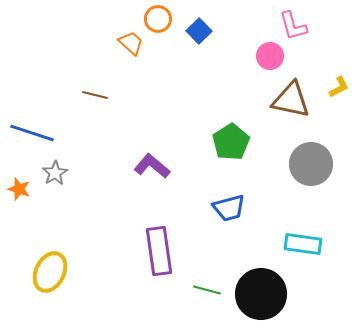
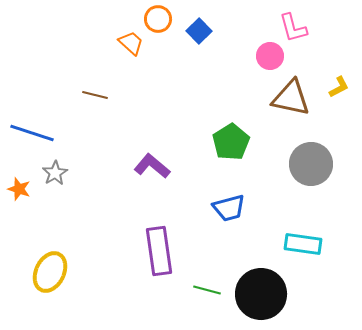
pink L-shape: moved 2 px down
brown triangle: moved 2 px up
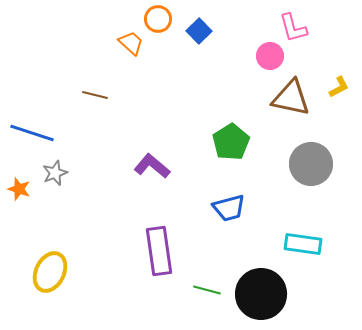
gray star: rotated 10 degrees clockwise
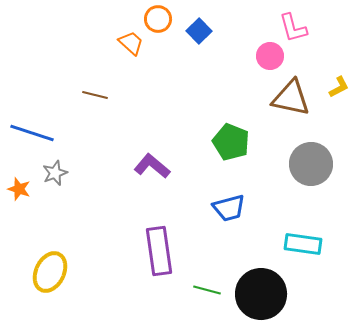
green pentagon: rotated 18 degrees counterclockwise
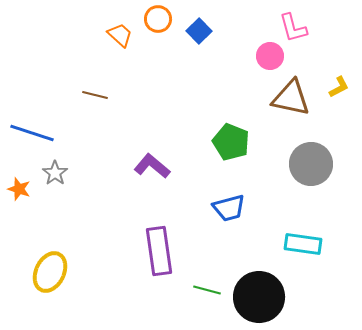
orange trapezoid: moved 11 px left, 8 px up
gray star: rotated 15 degrees counterclockwise
black circle: moved 2 px left, 3 px down
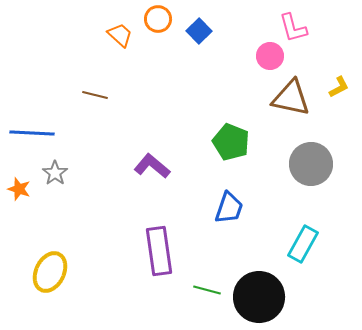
blue line: rotated 15 degrees counterclockwise
blue trapezoid: rotated 56 degrees counterclockwise
cyan rectangle: rotated 69 degrees counterclockwise
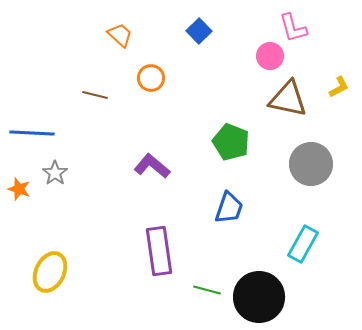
orange circle: moved 7 px left, 59 px down
brown triangle: moved 3 px left, 1 px down
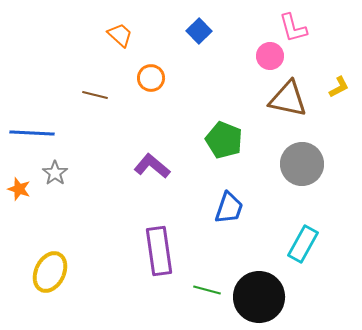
green pentagon: moved 7 px left, 2 px up
gray circle: moved 9 px left
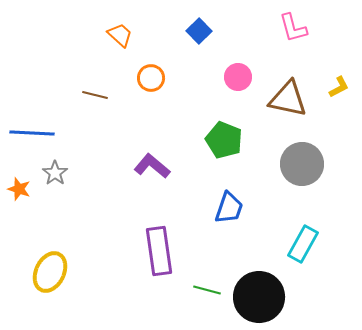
pink circle: moved 32 px left, 21 px down
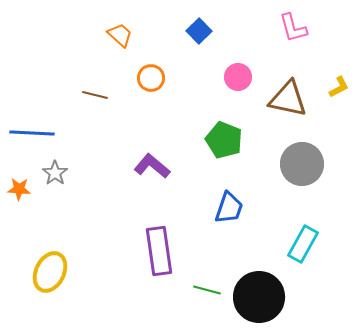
orange star: rotated 15 degrees counterclockwise
